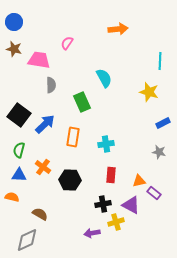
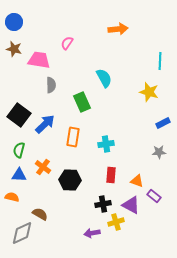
gray star: rotated 16 degrees counterclockwise
orange triangle: moved 2 px left; rotated 32 degrees clockwise
purple rectangle: moved 3 px down
gray diamond: moved 5 px left, 7 px up
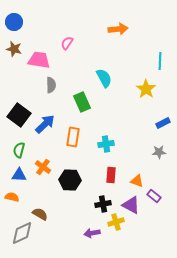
yellow star: moved 3 px left, 3 px up; rotated 18 degrees clockwise
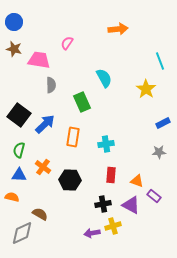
cyan line: rotated 24 degrees counterclockwise
yellow cross: moved 3 px left, 4 px down
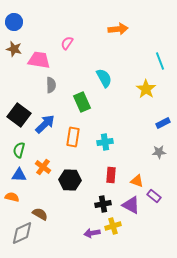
cyan cross: moved 1 px left, 2 px up
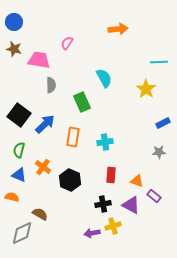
cyan line: moved 1 px left, 1 px down; rotated 72 degrees counterclockwise
blue triangle: rotated 21 degrees clockwise
black hexagon: rotated 20 degrees clockwise
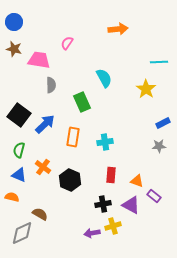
gray star: moved 6 px up
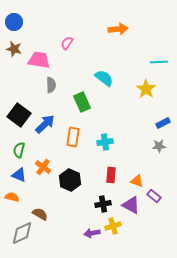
cyan semicircle: rotated 24 degrees counterclockwise
